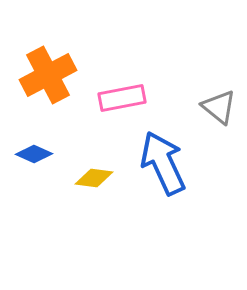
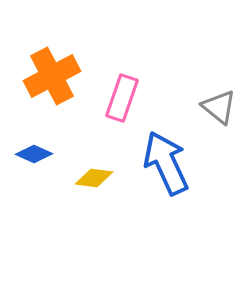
orange cross: moved 4 px right, 1 px down
pink rectangle: rotated 60 degrees counterclockwise
blue arrow: moved 3 px right
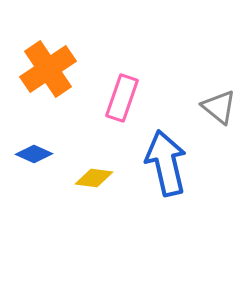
orange cross: moved 4 px left, 7 px up; rotated 6 degrees counterclockwise
blue arrow: rotated 12 degrees clockwise
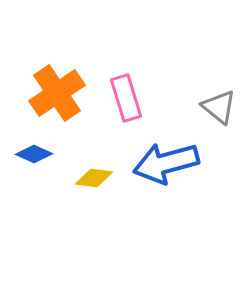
orange cross: moved 9 px right, 24 px down
pink rectangle: moved 4 px right; rotated 36 degrees counterclockwise
blue arrow: rotated 92 degrees counterclockwise
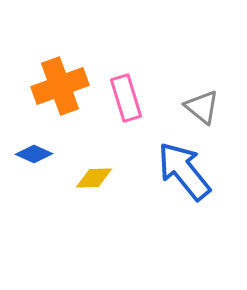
orange cross: moved 3 px right, 7 px up; rotated 14 degrees clockwise
gray triangle: moved 17 px left
blue arrow: moved 18 px right, 8 px down; rotated 66 degrees clockwise
yellow diamond: rotated 9 degrees counterclockwise
